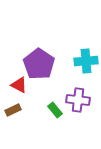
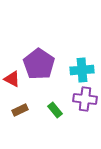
cyan cross: moved 4 px left, 9 px down
red triangle: moved 7 px left, 6 px up
purple cross: moved 7 px right, 1 px up
brown rectangle: moved 7 px right
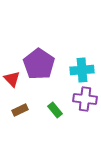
red triangle: rotated 18 degrees clockwise
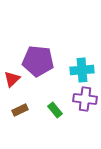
purple pentagon: moved 1 px left, 3 px up; rotated 28 degrees counterclockwise
red triangle: rotated 30 degrees clockwise
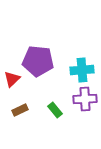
purple cross: rotated 10 degrees counterclockwise
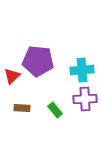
red triangle: moved 3 px up
brown rectangle: moved 2 px right, 2 px up; rotated 28 degrees clockwise
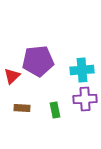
purple pentagon: rotated 12 degrees counterclockwise
green rectangle: rotated 28 degrees clockwise
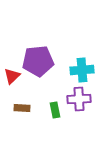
purple cross: moved 6 px left
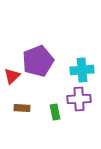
purple pentagon: rotated 16 degrees counterclockwise
green rectangle: moved 2 px down
